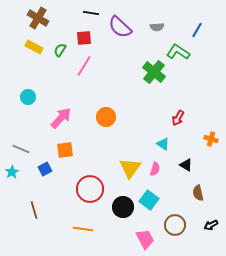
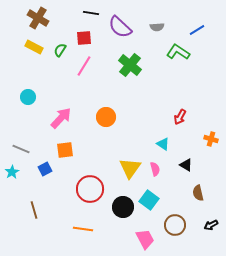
blue line: rotated 28 degrees clockwise
green cross: moved 24 px left, 7 px up
red arrow: moved 2 px right, 1 px up
pink semicircle: rotated 32 degrees counterclockwise
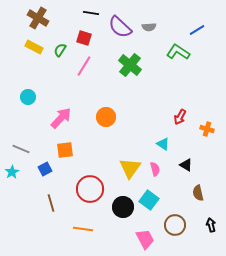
gray semicircle: moved 8 px left
red square: rotated 21 degrees clockwise
orange cross: moved 4 px left, 10 px up
brown line: moved 17 px right, 7 px up
black arrow: rotated 104 degrees clockwise
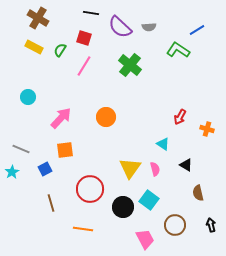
green L-shape: moved 2 px up
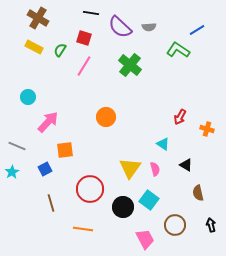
pink arrow: moved 13 px left, 4 px down
gray line: moved 4 px left, 3 px up
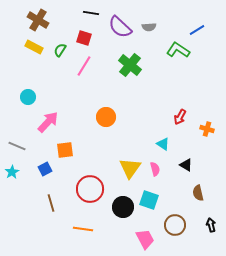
brown cross: moved 2 px down
cyan square: rotated 18 degrees counterclockwise
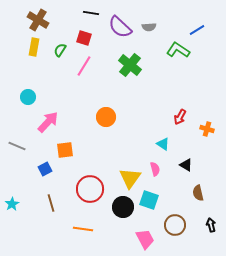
yellow rectangle: rotated 72 degrees clockwise
yellow triangle: moved 10 px down
cyan star: moved 32 px down
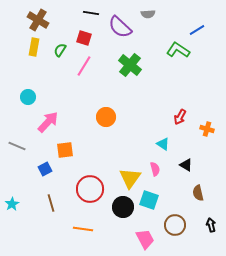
gray semicircle: moved 1 px left, 13 px up
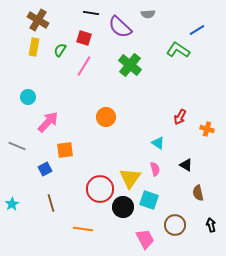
cyan triangle: moved 5 px left, 1 px up
red circle: moved 10 px right
